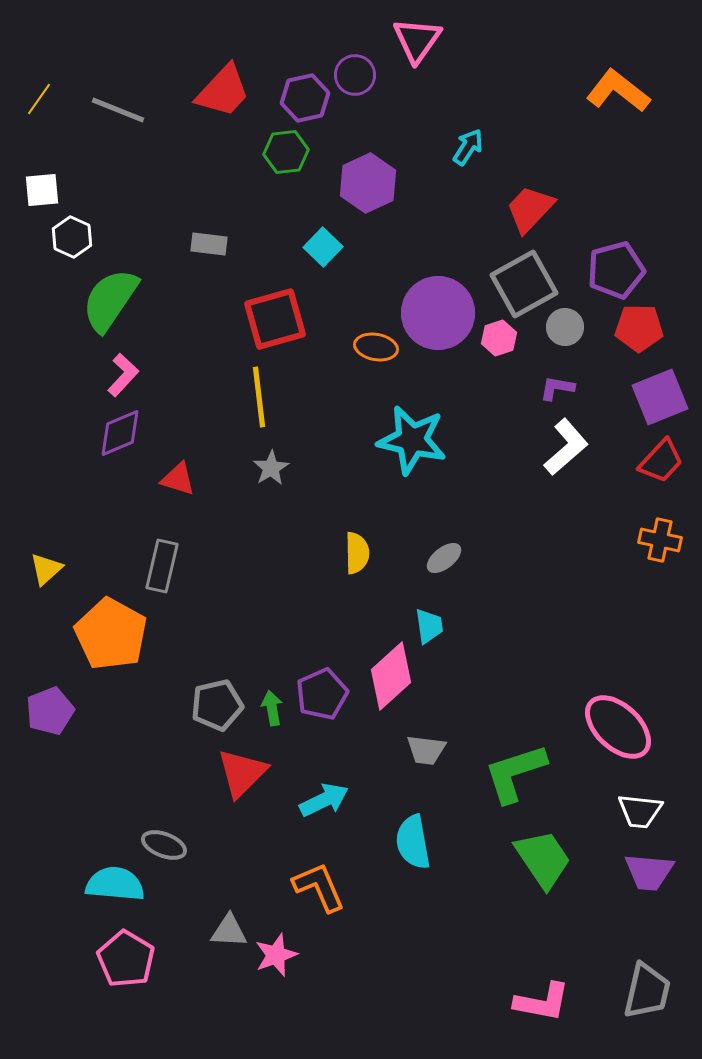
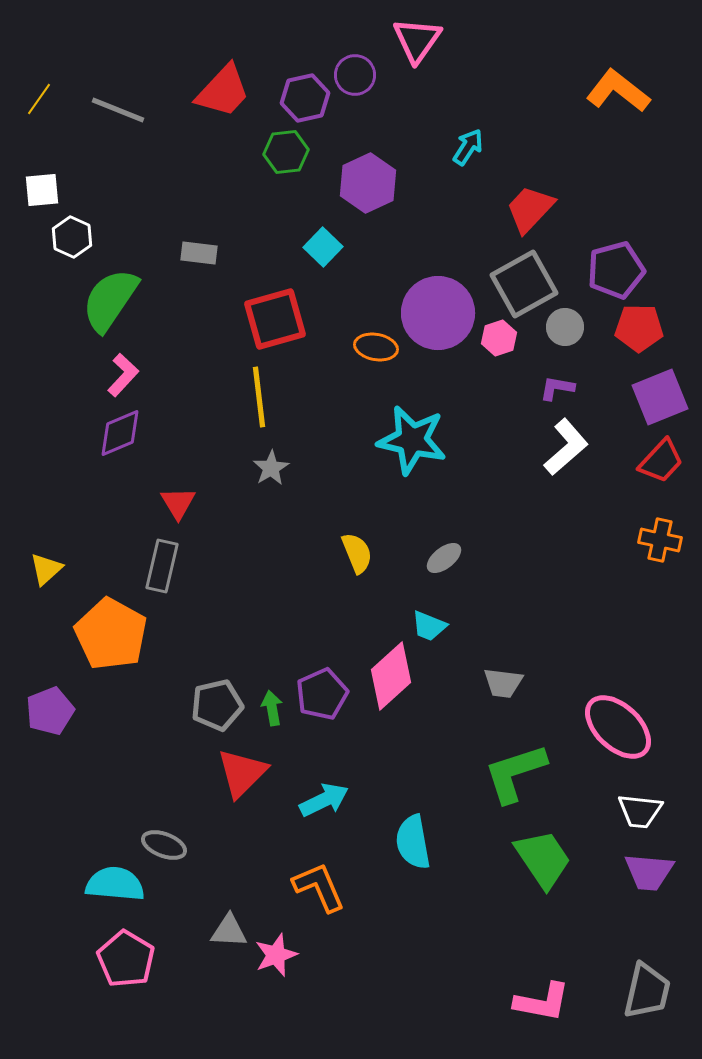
gray rectangle at (209, 244): moved 10 px left, 9 px down
red triangle at (178, 479): moved 24 px down; rotated 42 degrees clockwise
yellow semicircle at (357, 553): rotated 21 degrees counterclockwise
cyan trapezoid at (429, 626): rotated 120 degrees clockwise
gray trapezoid at (426, 750): moved 77 px right, 67 px up
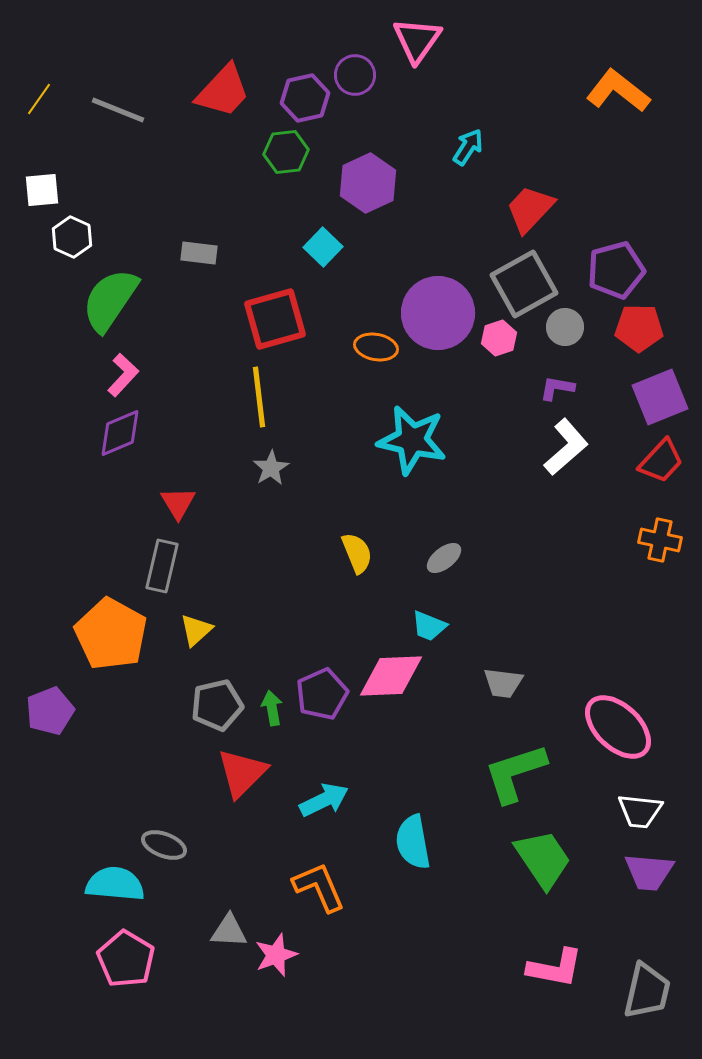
yellow triangle at (46, 569): moved 150 px right, 61 px down
pink diamond at (391, 676): rotated 40 degrees clockwise
pink L-shape at (542, 1002): moved 13 px right, 34 px up
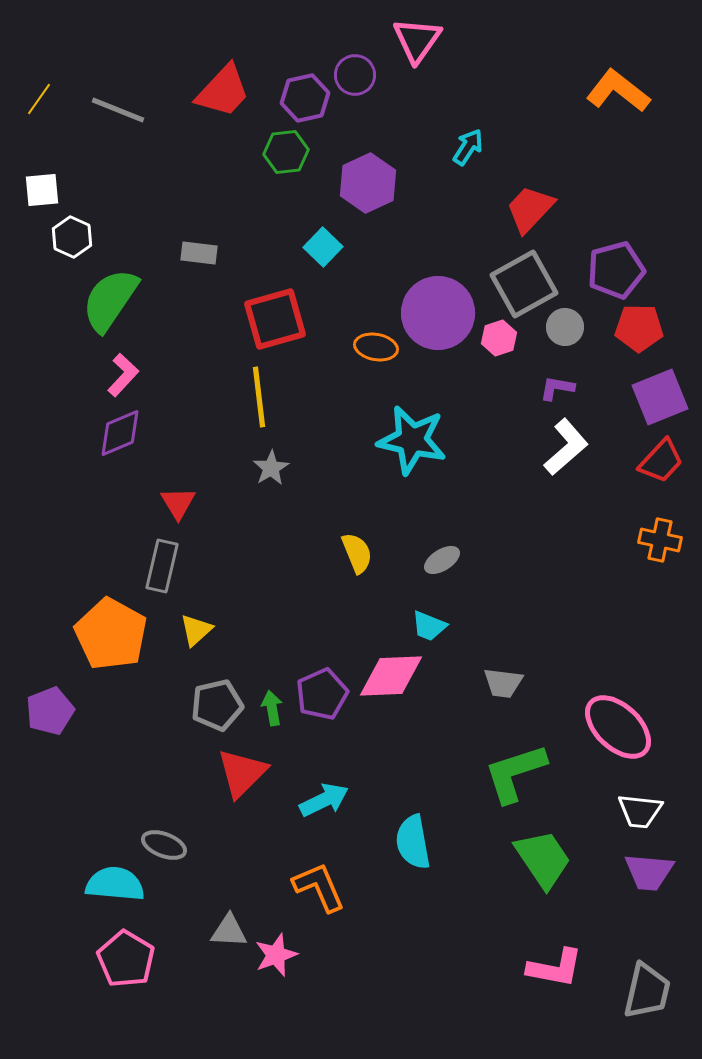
gray ellipse at (444, 558): moved 2 px left, 2 px down; rotated 6 degrees clockwise
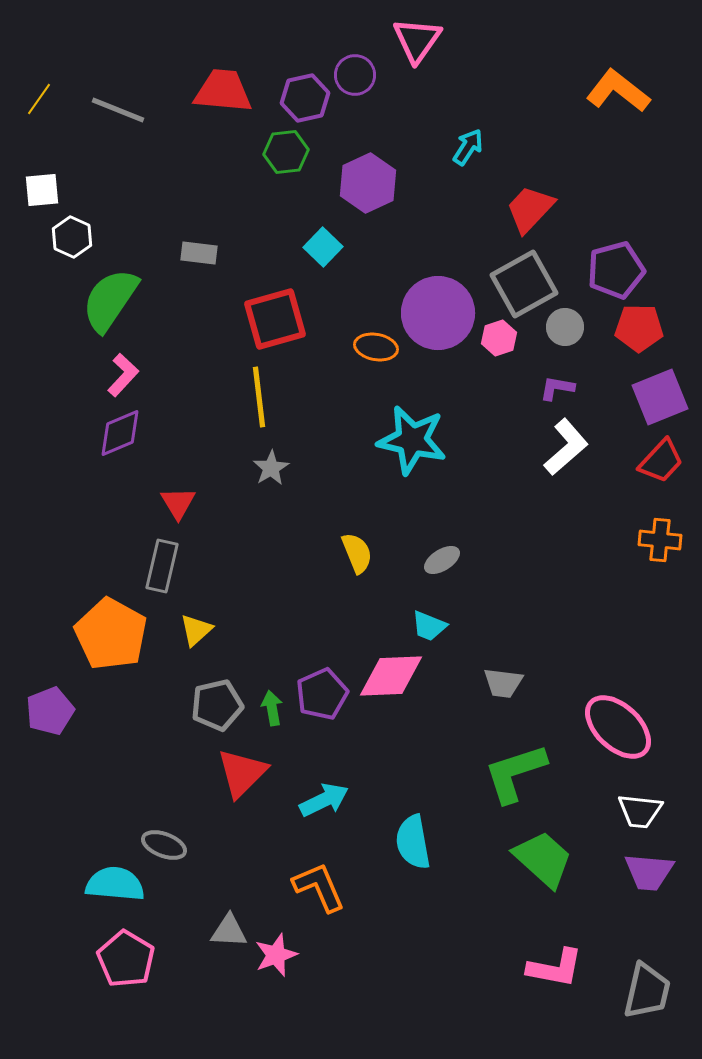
red trapezoid at (223, 91): rotated 128 degrees counterclockwise
orange cross at (660, 540): rotated 6 degrees counterclockwise
green trapezoid at (543, 859): rotated 14 degrees counterclockwise
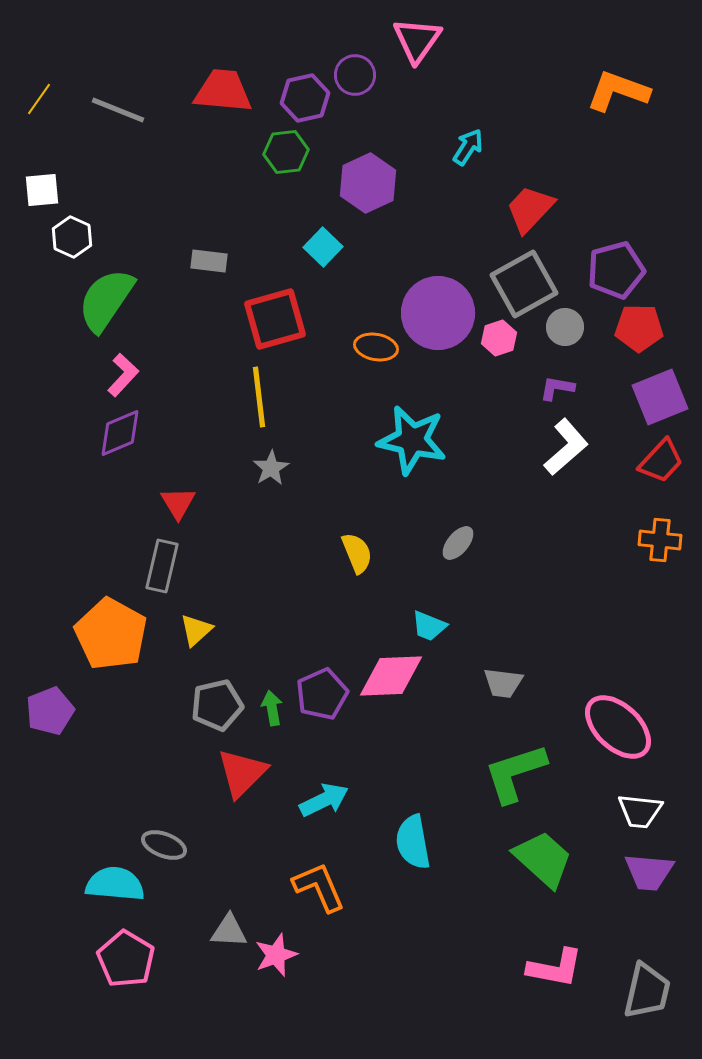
orange L-shape at (618, 91): rotated 18 degrees counterclockwise
gray rectangle at (199, 253): moved 10 px right, 8 px down
green semicircle at (110, 300): moved 4 px left
gray ellipse at (442, 560): moved 16 px right, 17 px up; rotated 18 degrees counterclockwise
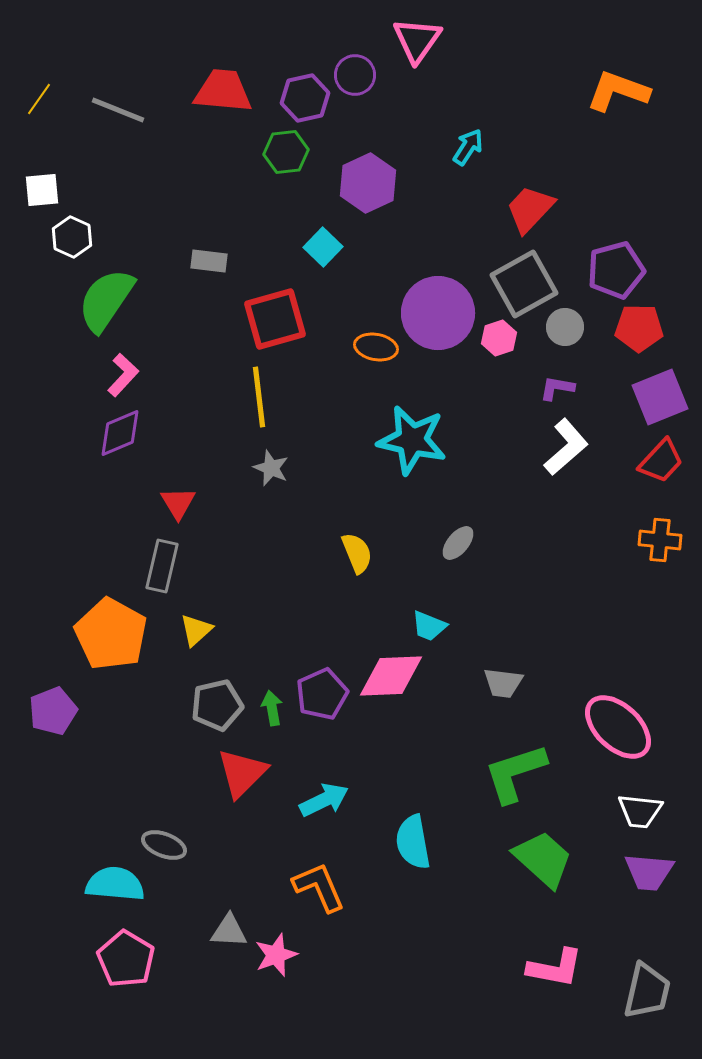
gray star at (271, 468): rotated 18 degrees counterclockwise
purple pentagon at (50, 711): moved 3 px right
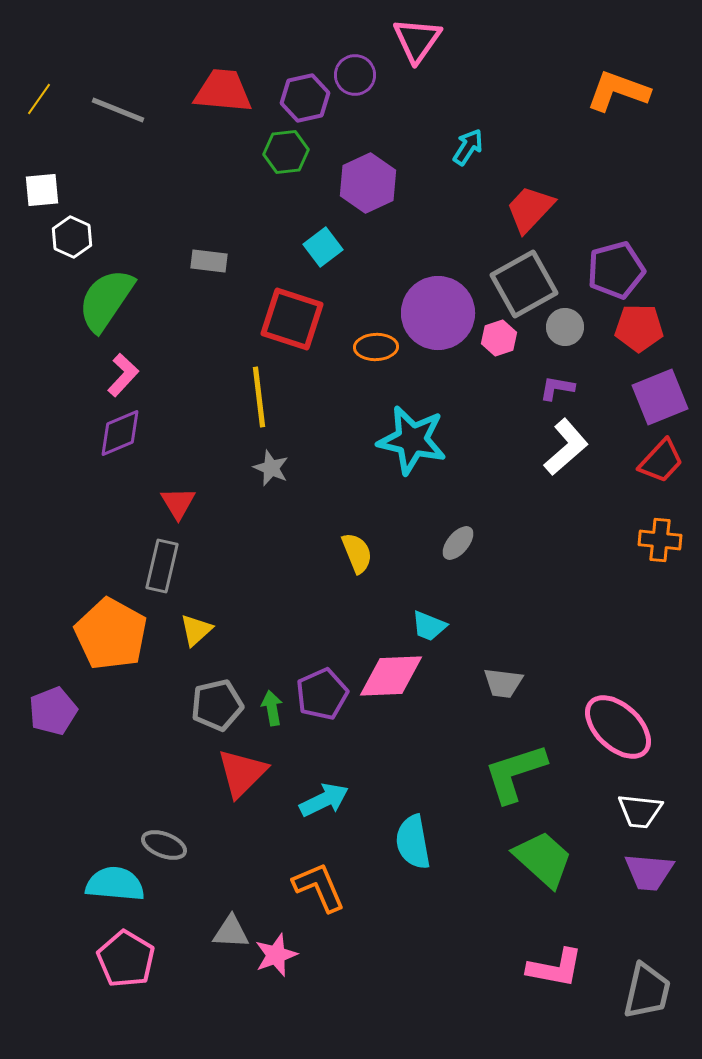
cyan square at (323, 247): rotated 9 degrees clockwise
red square at (275, 319): moved 17 px right; rotated 34 degrees clockwise
orange ellipse at (376, 347): rotated 12 degrees counterclockwise
gray triangle at (229, 931): moved 2 px right, 1 px down
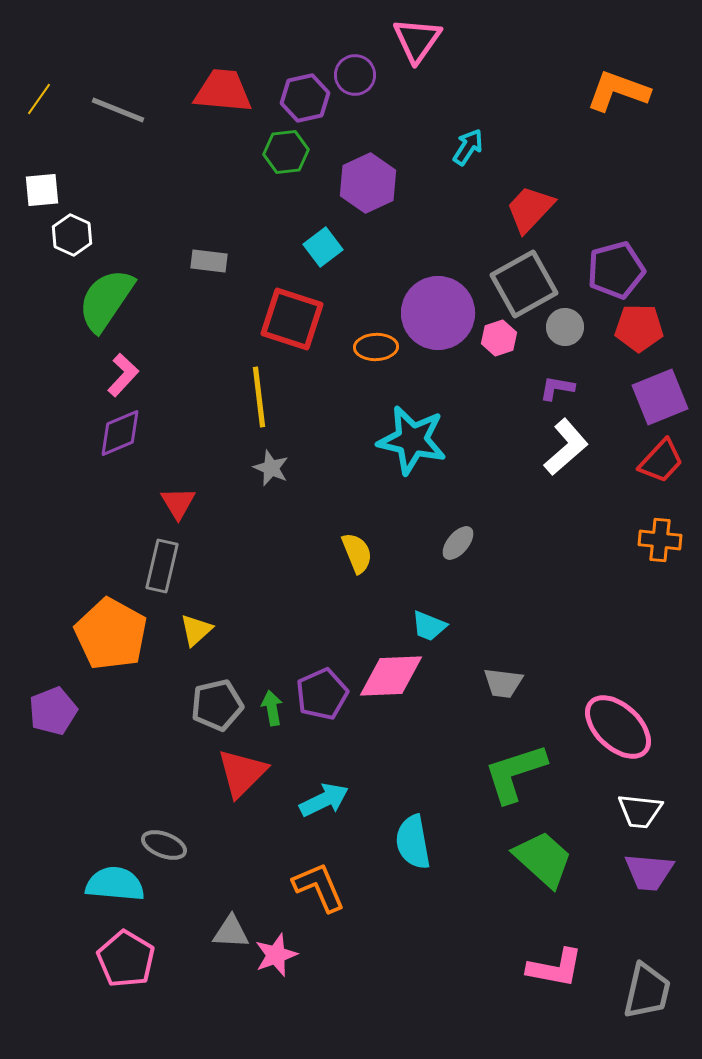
white hexagon at (72, 237): moved 2 px up
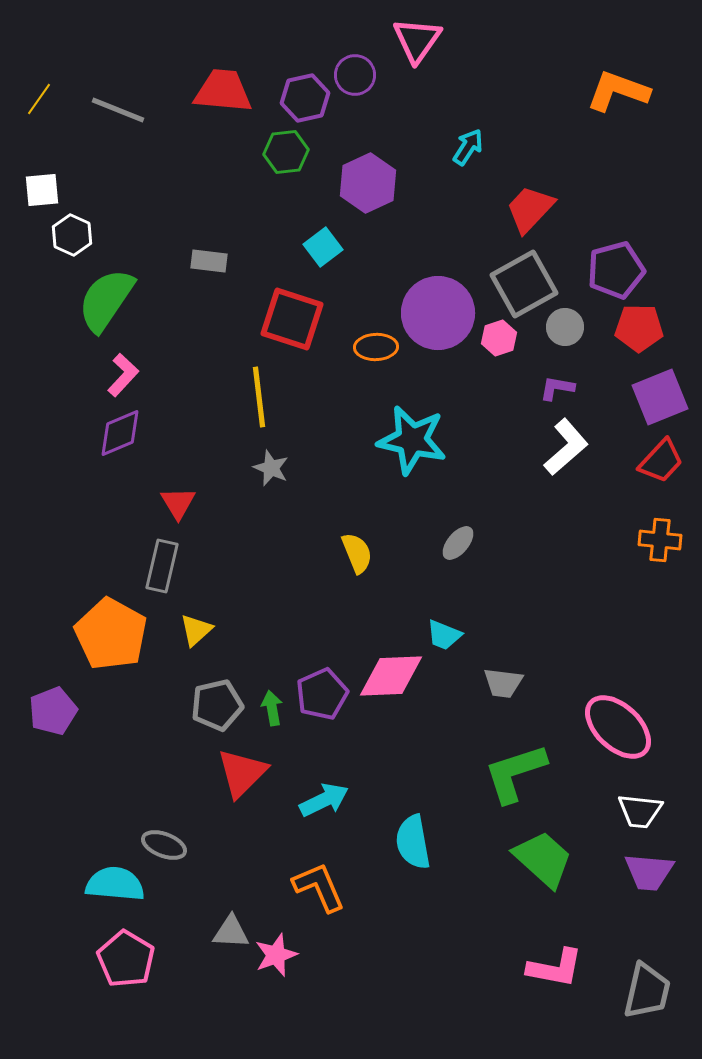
cyan trapezoid at (429, 626): moved 15 px right, 9 px down
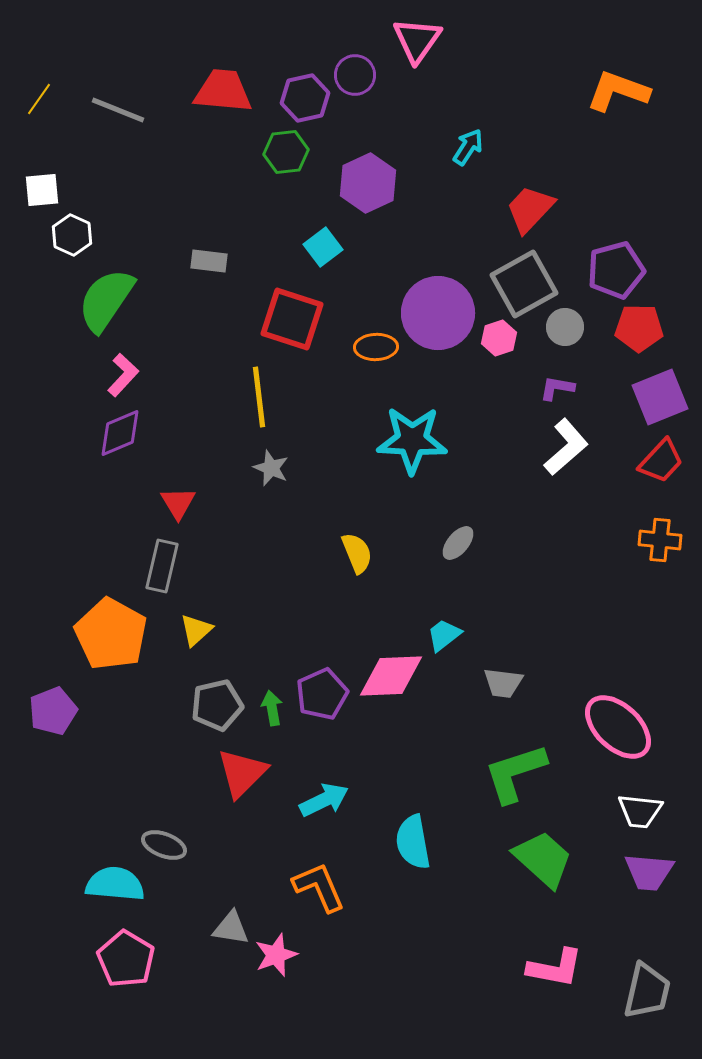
cyan star at (412, 440): rotated 10 degrees counterclockwise
cyan trapezoid at (444, 635): rotated 120 degrees clockwise
gray triangle at (231, 932): moved 4 px up; rotated 6 degrees clockwise
